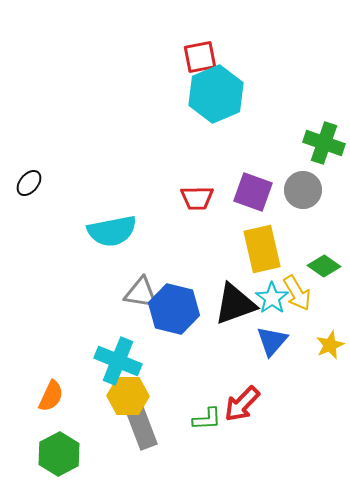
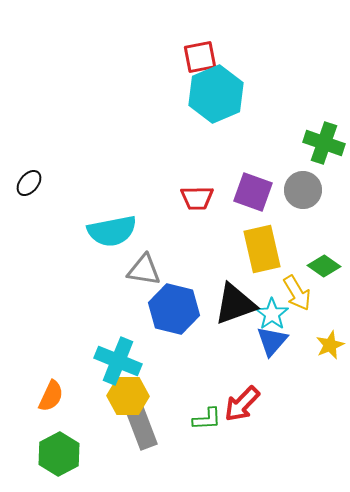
gray triangle: moved 3 px right, 23 px up
cyan star: moved 16 px down
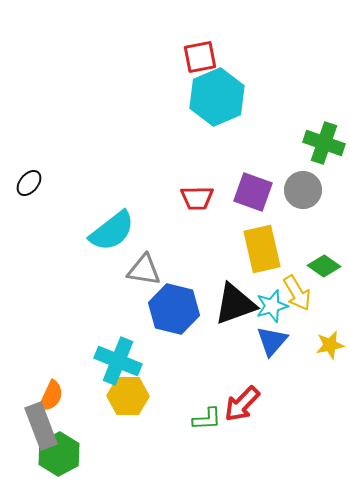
cyan hexagon: moved 1 px right, 3 px down
cyan semicircle: rotated 27 degrees counterclockwise
cyan star: moved 8 px up; rotated 20 degrees clockwise
yellow star: rotated 12 degrees clockwise
gray rectangle: moved 100 px left
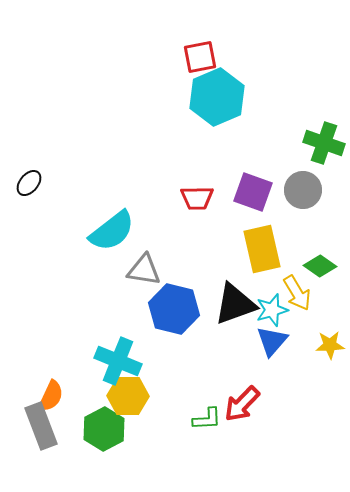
green diamond: moved 4 px left
cyan star: moved 4 px down
yellow star: rotated 8 degrees clockwise
green hexagon: moved 45 px right, 25 px up
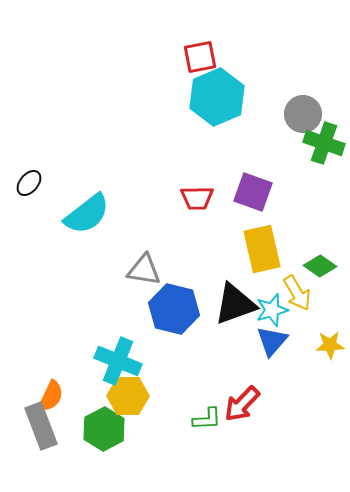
gray circle: moved 76 px up
cyan semicircle: moved 25 px left, 17 px up
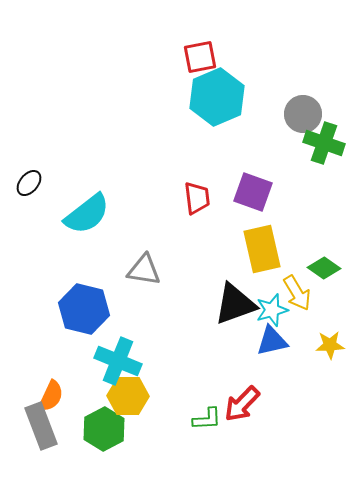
red trapezoid: rotated 96 degrees counterclockwise
green diamond: moved 4 px right, 2 px down
blue hexagon: moved 90 px left
blue triangle: rotated 36 degrees clockwise
